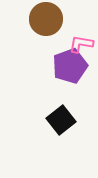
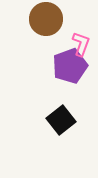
pink L-shape: rotated 100 degrees clockwise
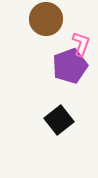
black square: moved 2 px left
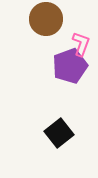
black square: moved 13 px down
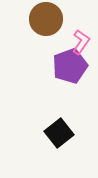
pink L-shape: moved 2 px up; rotated 15 degrees clockwise
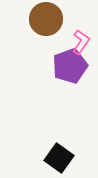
black square: moved 25 px down; rotated 16 degrees counterclockwise
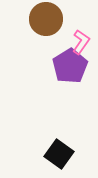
purple pentagon: rotated 12 degrees counterclockwise
black square: moved 4 px up
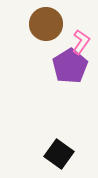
brown circle: moved 5 px down
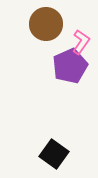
purple pentagon: rotated 8 degrees clockwise
black square: moved 5 px left
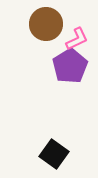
pink L-shape: moved 4 px left, 3 px up; rotated 30 degrees clockwise
purple pentagon: rotated 8 degrees counterclockwise
